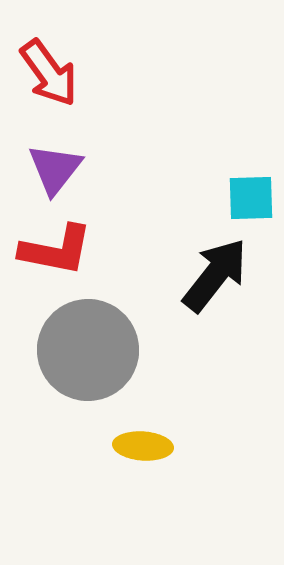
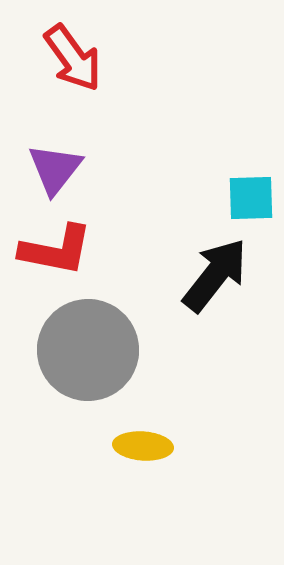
red arrow: moved 24 px right, 15 px up
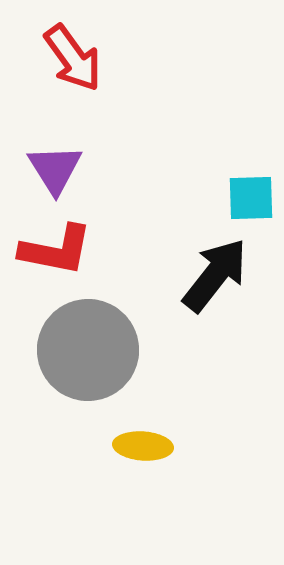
purple triangle: rotated 10 degrees counterclockwise
